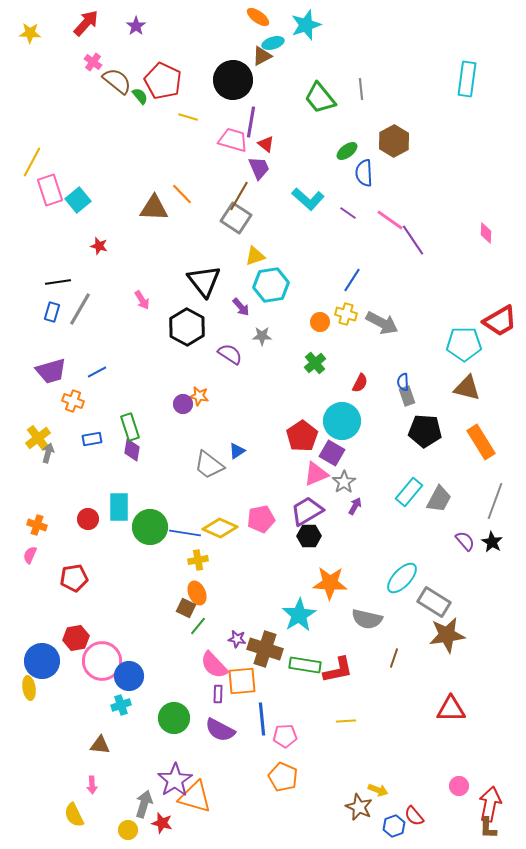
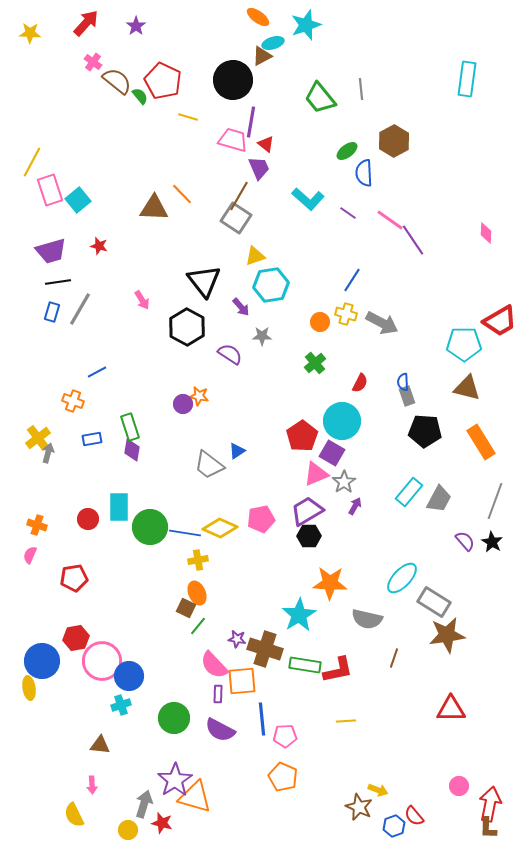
purple trapezoid at (51, 371): moved 120 px up
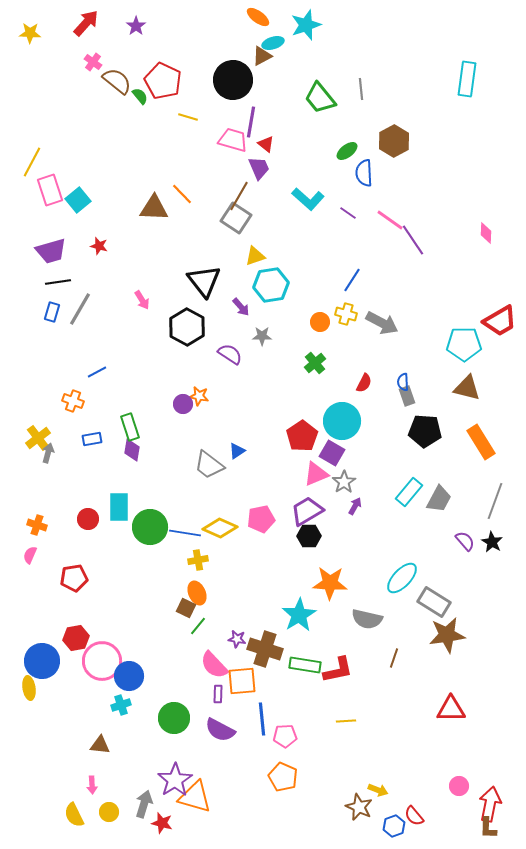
red semicircle at (360, 383): moved 4 px right
yellow circle at (128, 830): moved 19 px left, 18 px up
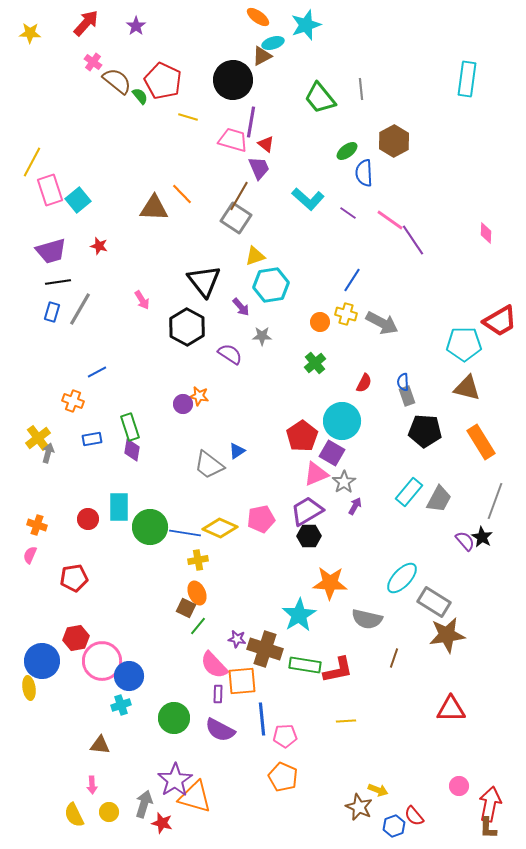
black star at (492, 542): moved 10 px left, 5 px up
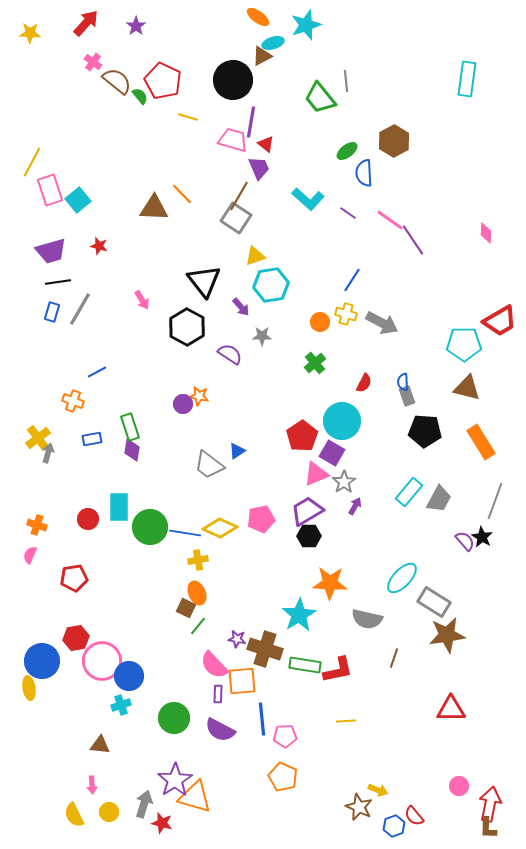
gray line at (361, 89): moved 15 px left, 8 px up
